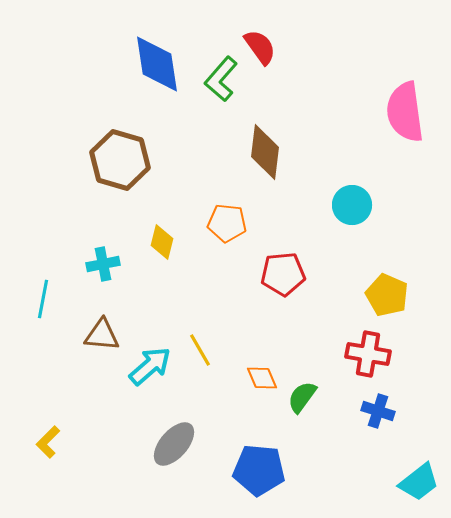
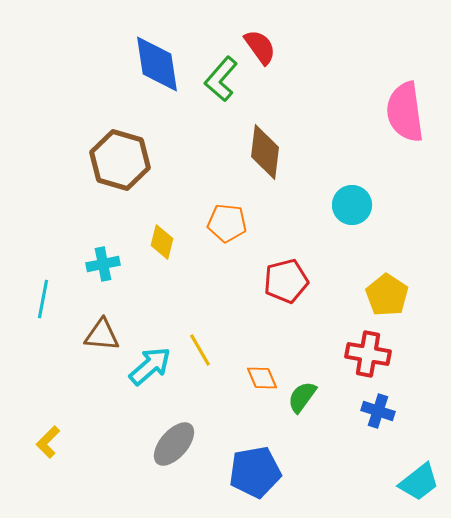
red pentagon: moved 3 px right, 7 px down; rotated 9 degrees counterclockwise
yellow pentagon: rotated 9 degrees clockwise
blue pentagon: moved 4 px left, 2 px down; rotated 15 degrees counterclockwise
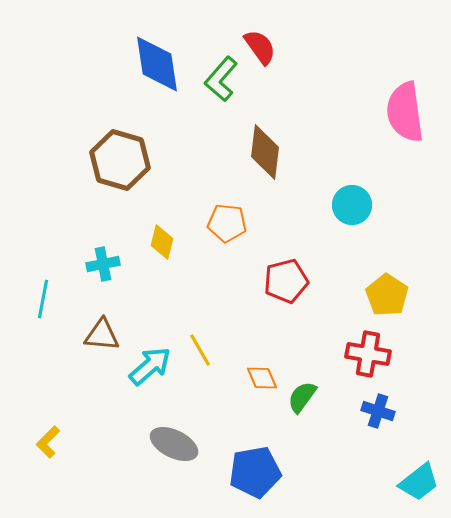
gray ellipse: rotated 75 degrees clockwise
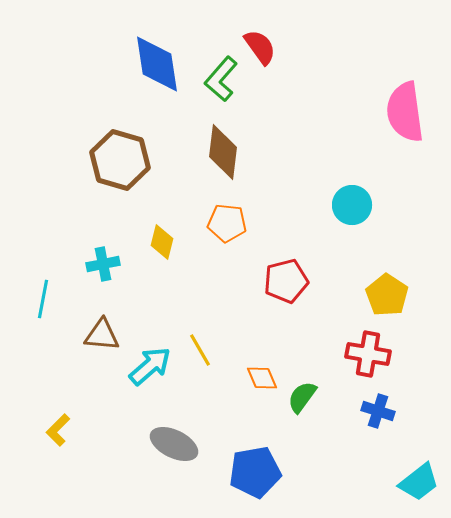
brown diamond: moved 42 px left
yellow L-shape: moved 10 px right, 12 px up
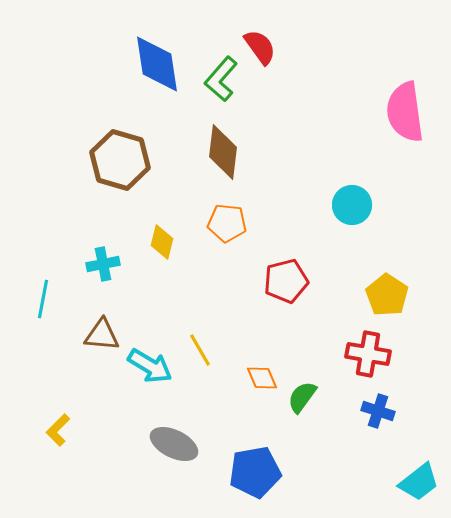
cyan arrow: rotated 72 degrees clockwise
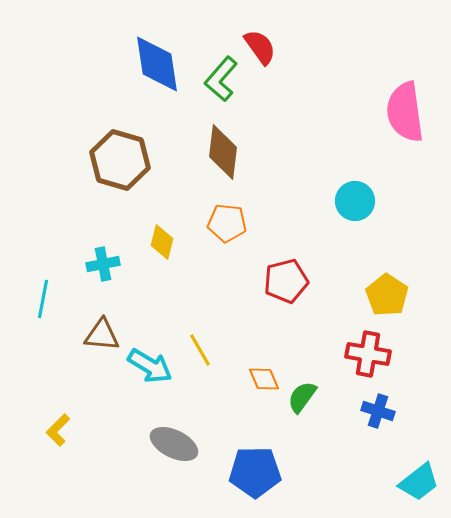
cyan circle: moved 3 px right, 4 px up
orange diamond: moved 2 px right, 1 px down
blue pentagon: rotated 9 degrees clockwise
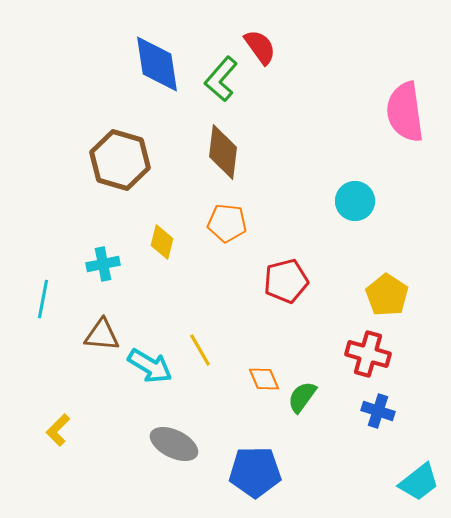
red cross: rotated 6 degrees clockwise
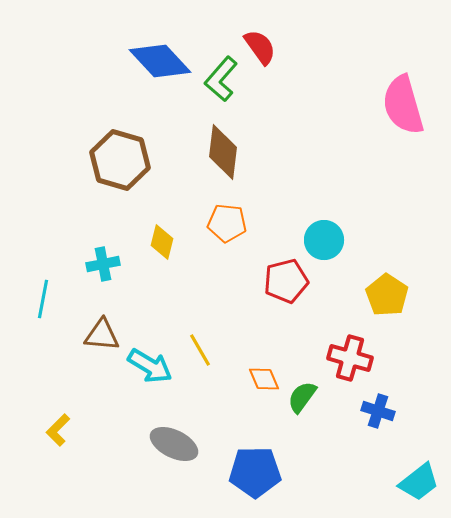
blue diamond: moved 3 px right, 3 px up; rotated 34 degrees counterclockwise
pink semicircle: moved 2 px left, 7 px up; rotated 8 degrees counterclockwise
cyan circle: moved 31 px left, 39 px down
red cross: moved 18 px left, 4 px down
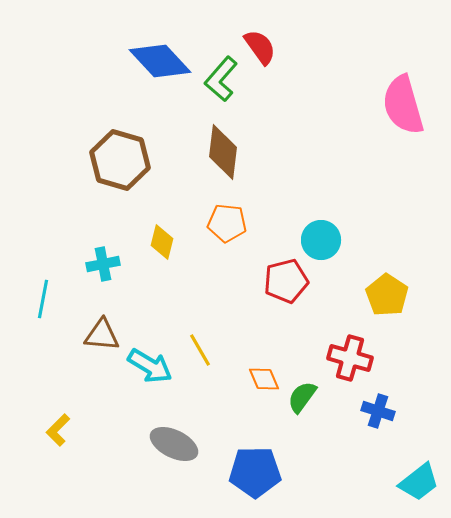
cyan circle: moved 3 px left
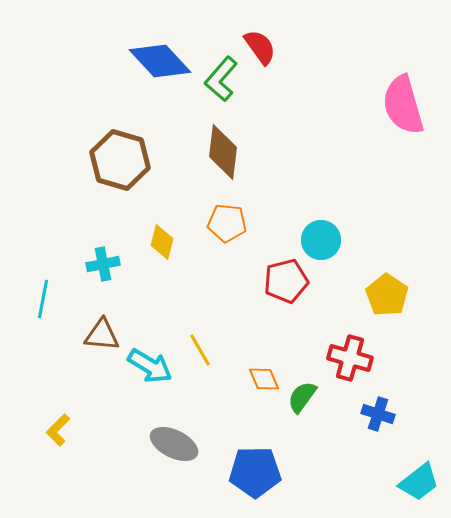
blue cross: moved 3 px down
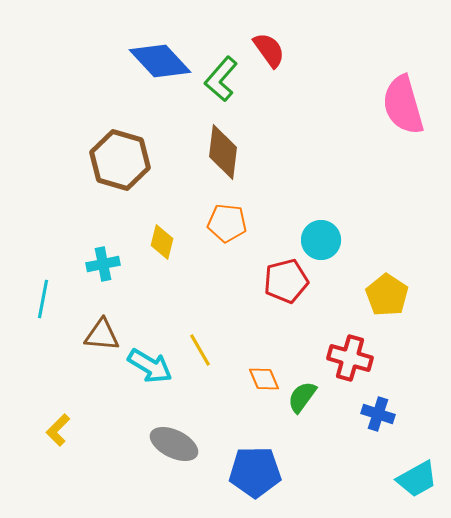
red semicircle: moved 9 px right, 3 px down
cyan trapezoid: moved 2 px left, 3 px up; rotated 9 degrees clockwise
